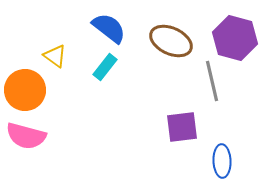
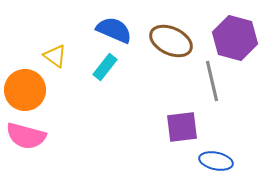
blue semicircle: moved 5 px right, 2 px down; rotated 15 degrees counterclockwise
blue ellipse: moved 6 px left; rotated 76 degrees counterclockwise
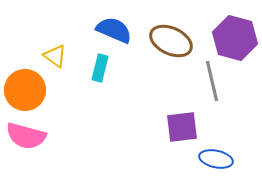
cyan rectangle: moved 5 px left, 1 px down; rotated 24 degrees counterclockwise
blue ellipse: moved 2 px up
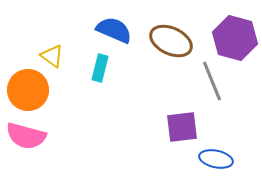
yellow triangle: moved 3 px left
gray line: rotated 9 degrees counterclockwise
orange circle: moved 3 px right
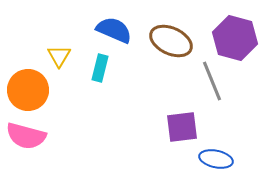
yellow triangle: moved 7 px right; rotated 25 degrees clockwise
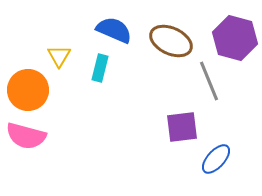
gray line: moved 3 px left
blue ellipse: rotated 60 degrees counterclockwise
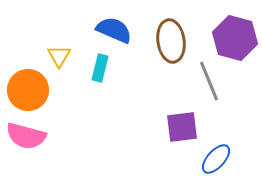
brown ellipse: rotated 57 degrees clockwise
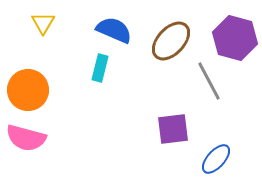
brown ellipse: rotated 51 degrees clockwise
yellow triangle: moved 16 px left, 33 px up
gray line: rotated 6 degrees counterclockwise
purple square: moved 9 px left, 2 px down
pink semicircle: moved 2 px down
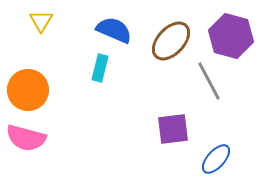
yellow triangle: moved 2 px left, 2 px up
purple hexagon: moved 4 px left, 2 px up
